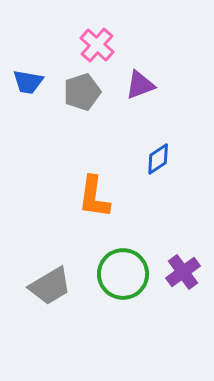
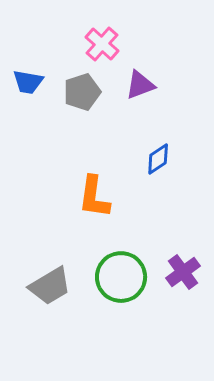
pink cross: moved 5 px right, 1 px up
green circle: moved 2 px left, 3 px down
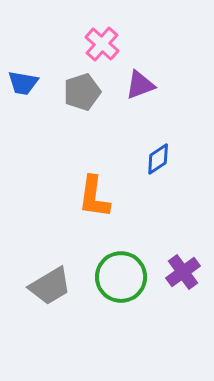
blue trapezoid: moved 5 px left, 1 px down
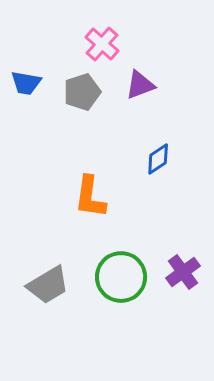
blue trapezoid: moved 3 px right
orange L-shape: moved 4 px left
gray trapezoid: moved 2 px left, 1 px up
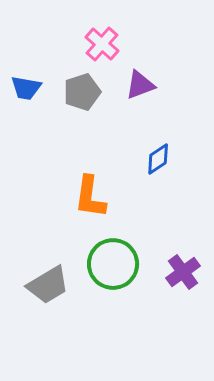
blue trapezoid: moved 5 px down
green circle: moved 8 px left, 13 px up
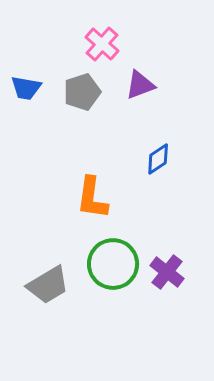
orange L-shape: moved 2 px right, 1 px down
purple cross: moved 16 px left; rotated 16 degrees counterclockwise
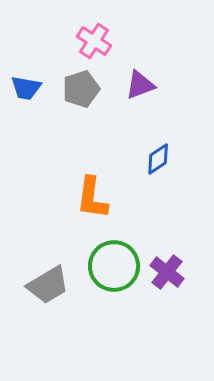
pink cross: moved 8 px left, 3 px up; rotated 8 degrees counterclockwise
gray pentagon: moved 1 px left, 3 px up
green circle: moved 1 px right, 2 px down
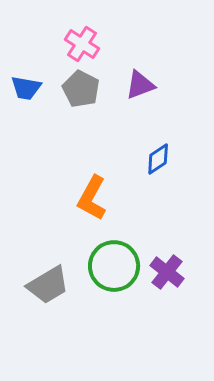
pink cross: moved 12 px left, 3 px down
gray pentagon: rotated 27 degrees counterclockwise
orange L-shape: rotated 21 degrees clockwise
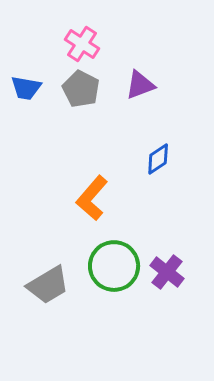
orange L-shape: rotated 12 degrees clockwise
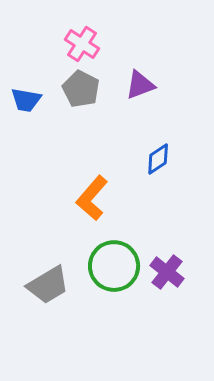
blue trapezoid: moved 12 px down
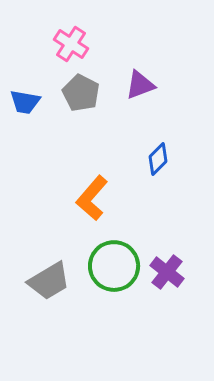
pink cross: moved 11 px left
gray pentagon: moved 4 px down
blue trapezoid: moved 1 px left, 2 px down
blue diamond: rotated 12 degrees counterclockwise
gray trapezoid: moved 1 px right, 4 px up
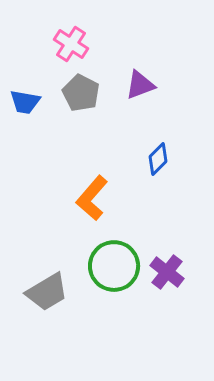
gray trapezoid: moved 2 px left, 11 px down
